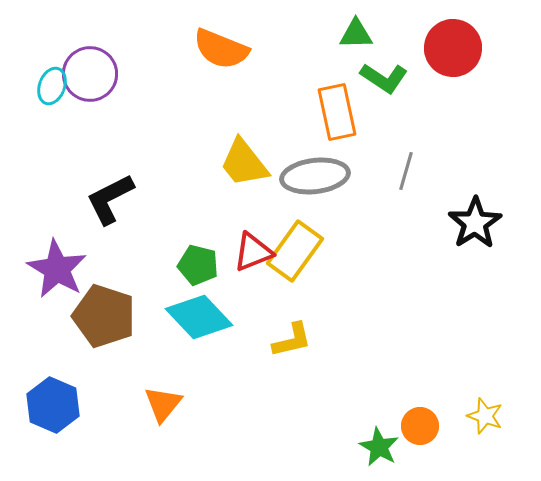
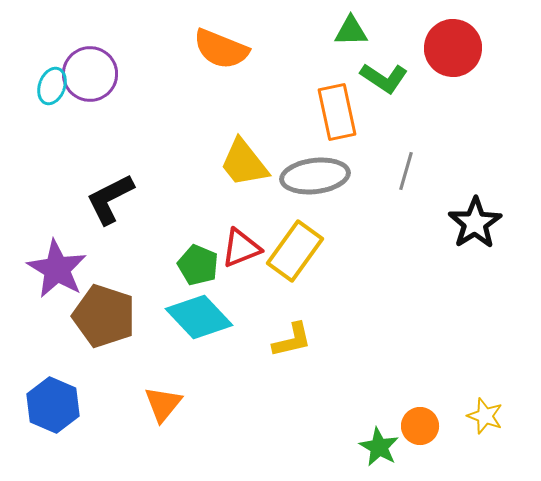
green triangle: moved 5 px left, 3 px up
red triangle: moved 12 px left, 4 px up
green pentagon: rotated 9 degrees clockwise
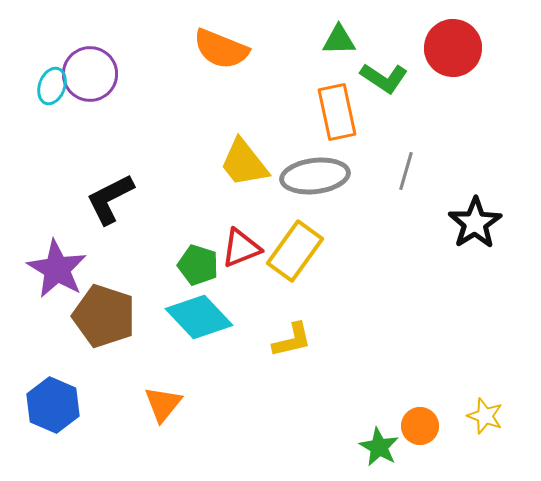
green triangle: moved 12 px left, 9 px down
green pentagon: rotated 6 degrees counterclockwise
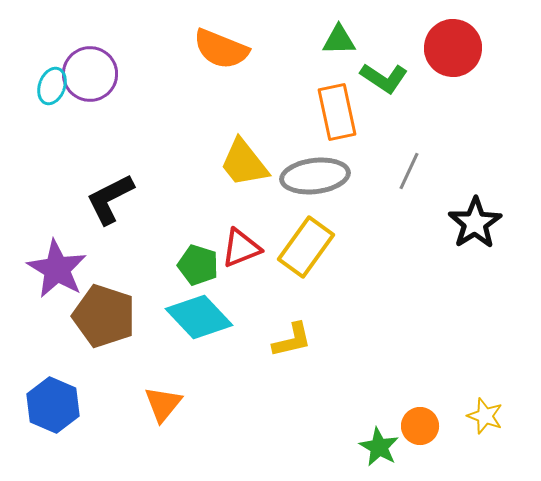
gray line: moved 3 px right; rotated 9 degrees clockwise
yellow rectangle: moved 11 px right, 4 px up
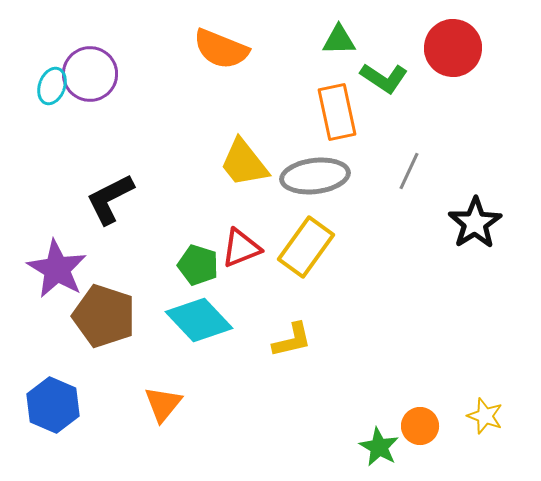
cyan diamond: moved 3 px down
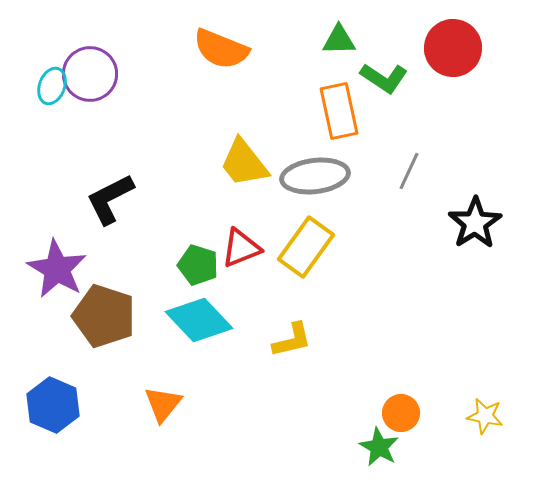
orange rectangle: moved 2 px right, 1 px up
yellow star: rotated 9 degrees counterclockwise
orange circle: moved 19 px left, 13 px up
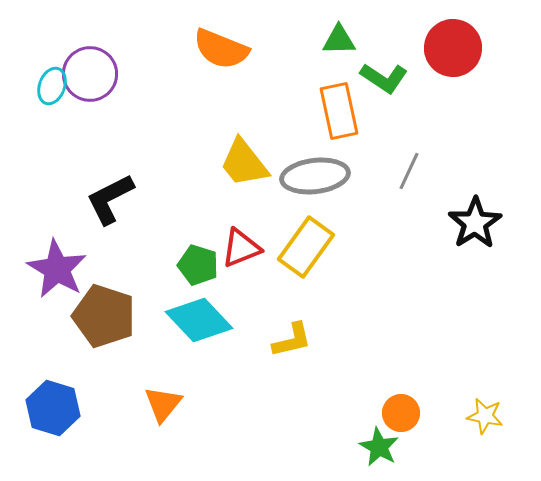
blue hexagon: moved 3 px down; rotated 6 degrees counterclockwise
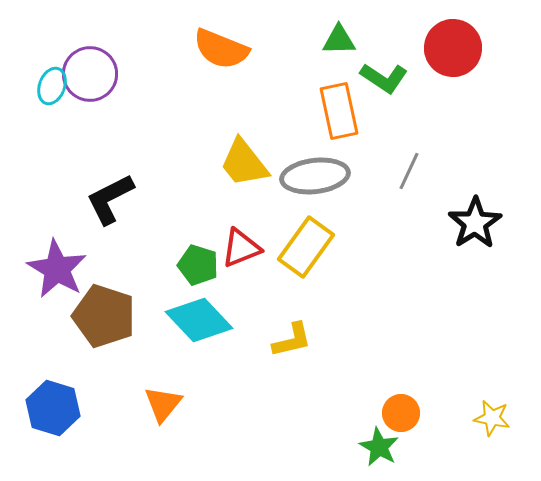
yellow star: moved 7 px right, 2 px down
